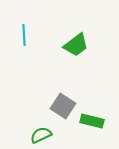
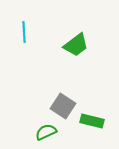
cyan line: moved 3 px up
green semicircle: moved 5 px right, 3 px up
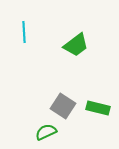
green rectangle: moved 6 px right, 13 px up
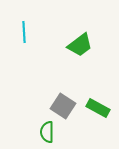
green trapezoid: moved 4 px right
green rectangle: rotated 15 degrees clockwise
green semicircle: moved 1 px right; rotated 65 degrees counterclockwise
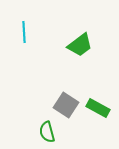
gray square: moved 3 px right, 1 px up
green semicircle: rotated 15 degrees counterclockwise
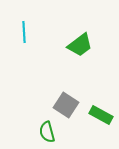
green rectangle: moved 3 px right, 7 px down
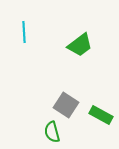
green semicircle: moved 5 px right
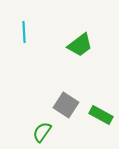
green semicircle: moved 10 px left; rotated 50 degrees clockwise
